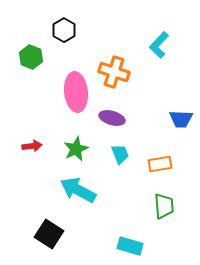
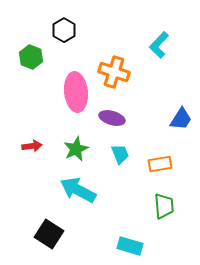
blue trapezoid: rotated 60 degrees counterclockwise
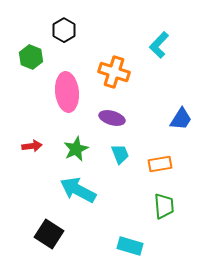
pink ellipse: moved 9 px left
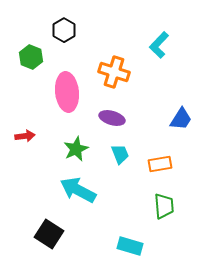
red arrow: moved 7 px left, 10 px up
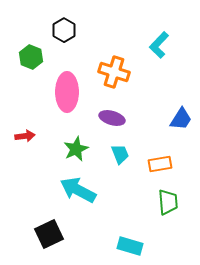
pink ellipse: rotated 6 degrees clockwise
green trapezoid: moved 4 px right, 4 px up
black square: rotated 32 degrees clockwise
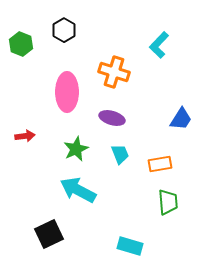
green hexagon: moved 10 px left, 13 px up
